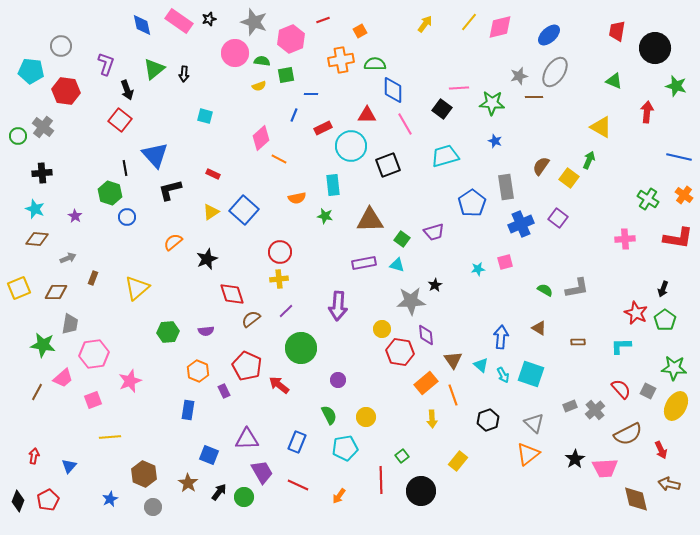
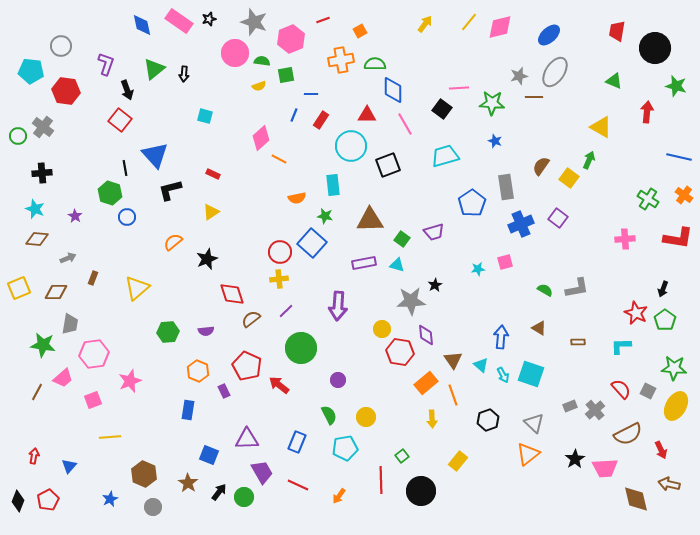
red rectangle at (323, 128): moved 2 px left, 8 px up; rotated 30 degrees counterclockwise
blue square at (244, 210): moved 68 px right, 33 px down
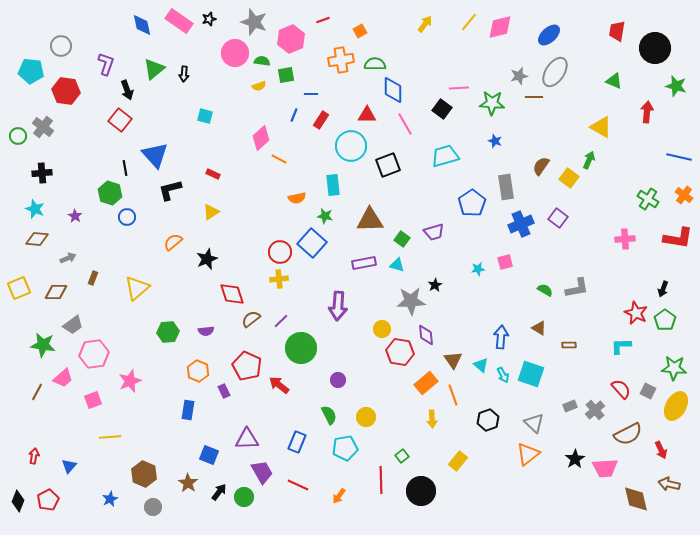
purple line at (286, 311): moved 5 px left, 10 px down
gray trapezoid at (70, 324): moved 3 px right, 1 px down; rotated 45 degrees clockwise
brown rectangle at (578, 342): moved 9 px left, 3 px down
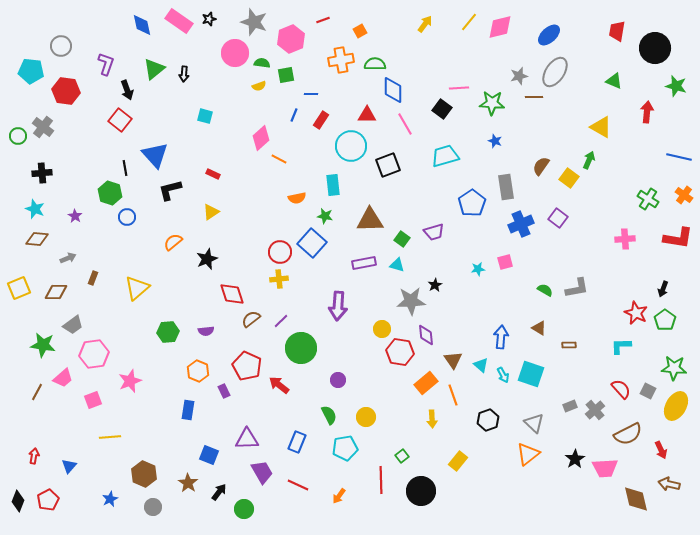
green semicircle at (262, 61): moved 2 px down
green circle at (244, 497): moved 12 px down
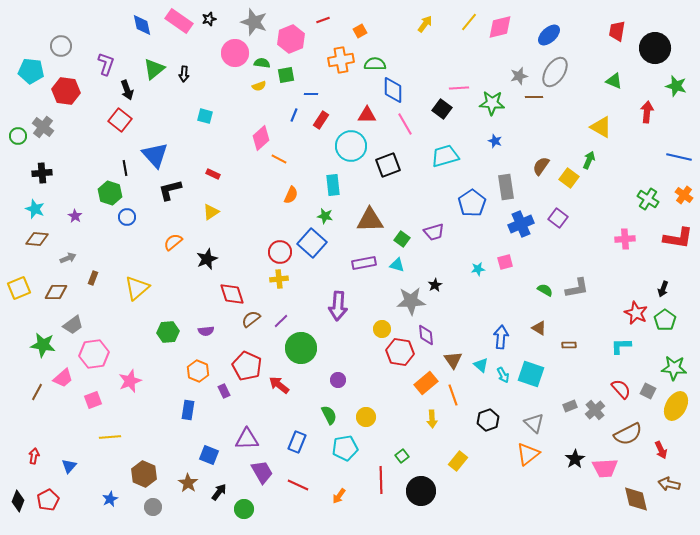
orange semicircle at (297, 198): moved 6 px left, 3 px up; rotated 54 degrees counterclockwise
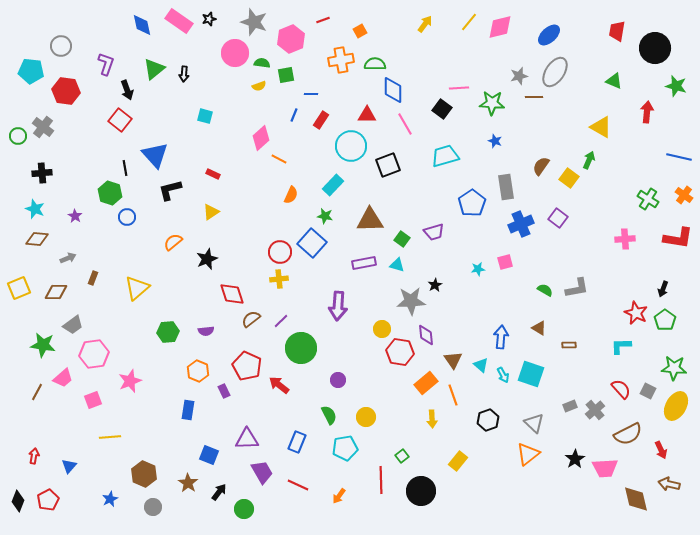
cyan rectangle at (333, 185): rotated 50 degrees clockwise
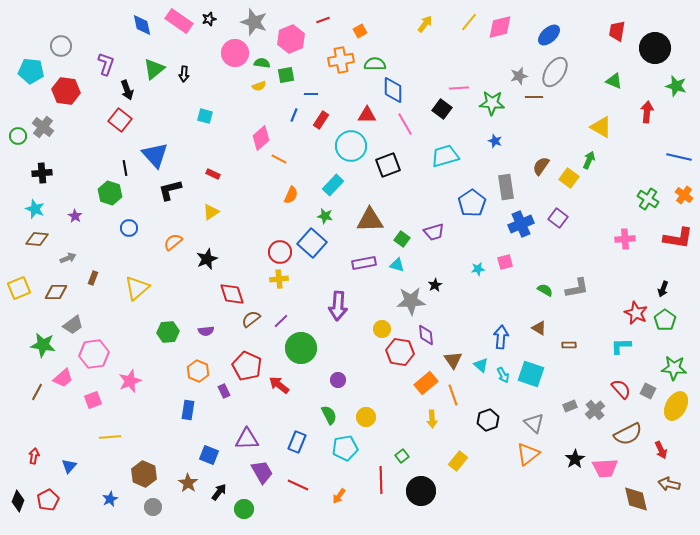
blue circle at (127, 217): moved 2 px right, 11 px down
